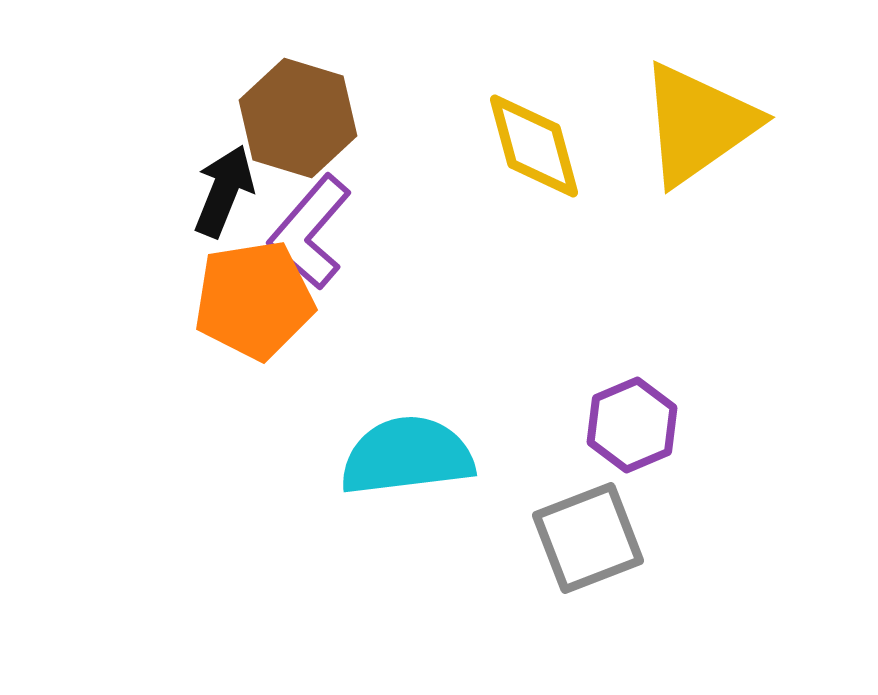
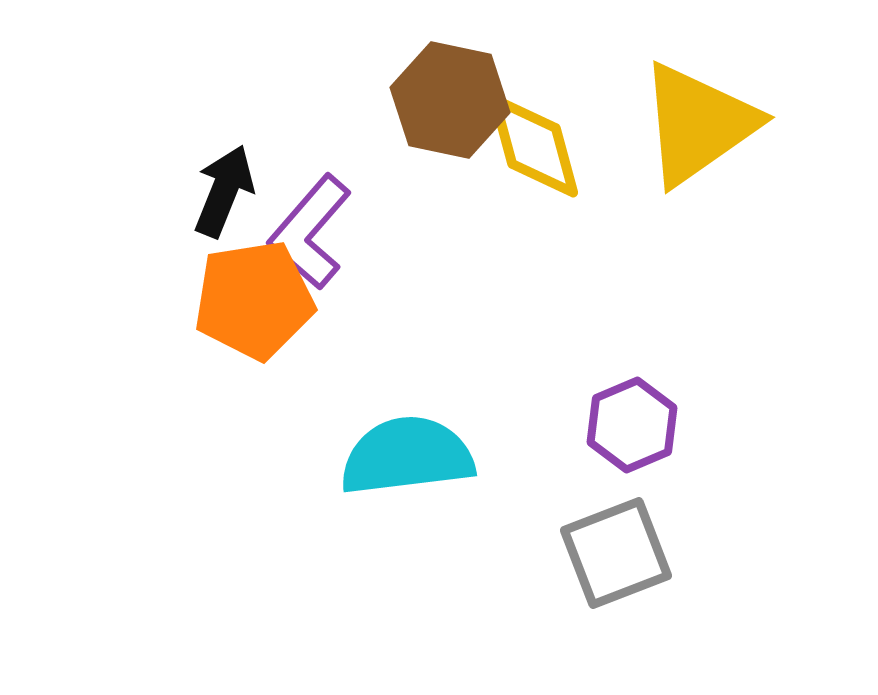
brown hexagon: moved 152 px right, 18 px up; rotated 5 degrees counterclockwise
gray square: moved 28 px right, 15 px down
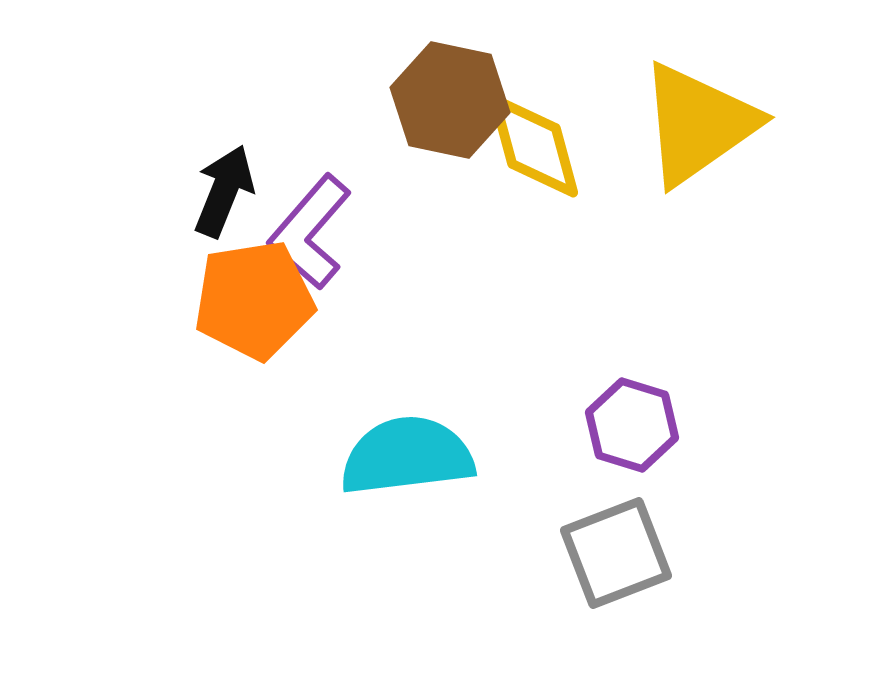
purple hexagon: rotated 20 degrees counterclockwise
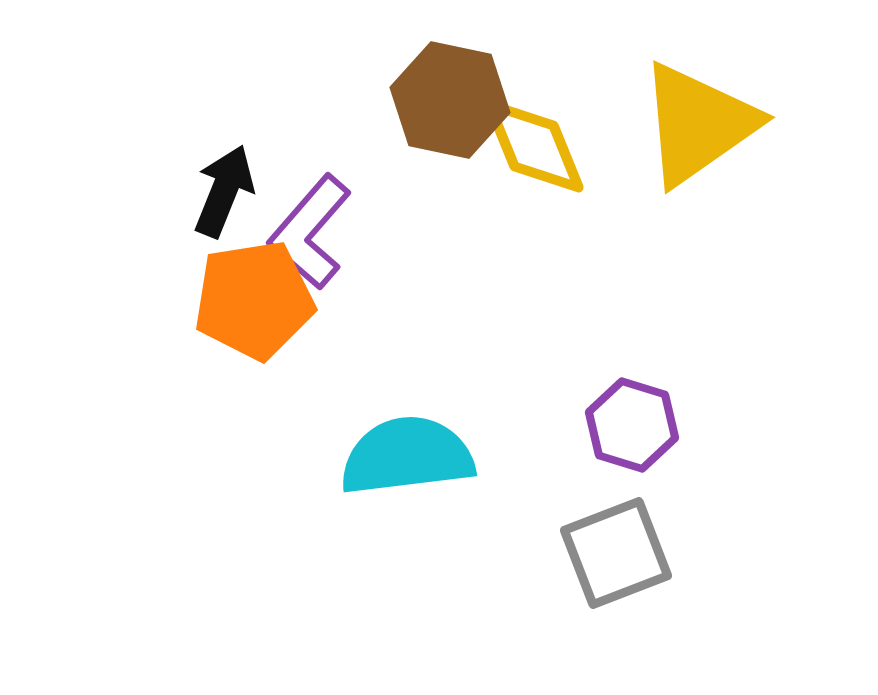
yellow diamond: rotated 7 degrees counterclockwise
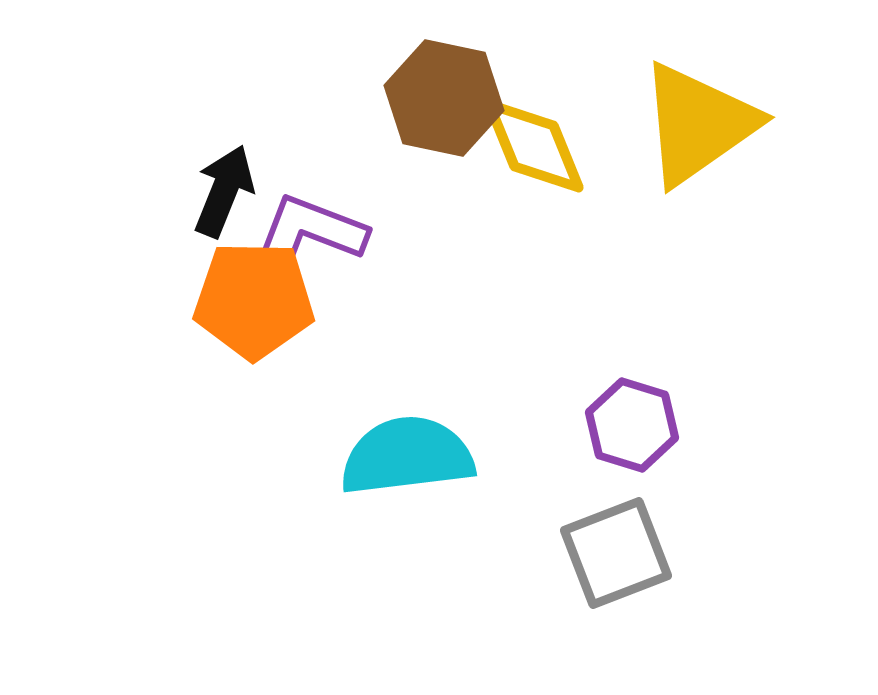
brown hexagon: moved 6 px left, 2 px up
purple L-shape: rotated 70 degrees clockwise
orange pentagon: rotated 10 degrees clockwise
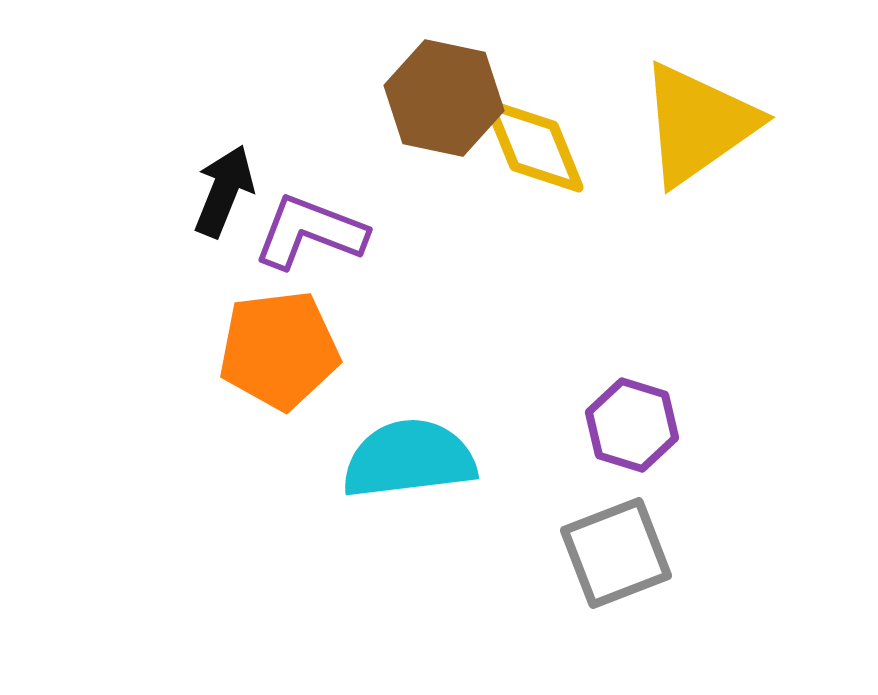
orange pentagon: moved 25 px right, 50 px down; rotated 8 degrees counterclockwise
cyan semicircle: moved 2 px right, 3 px down
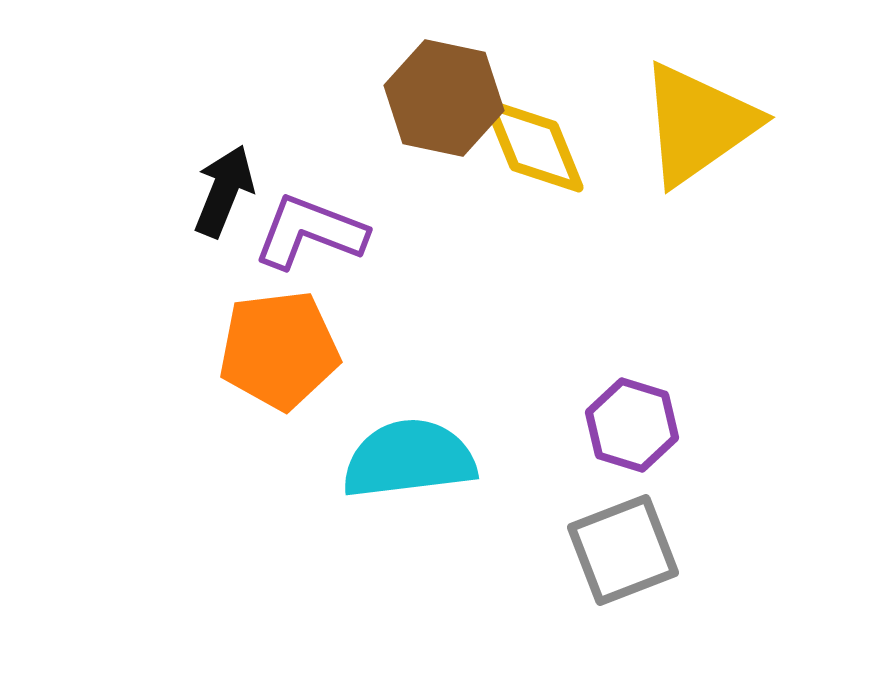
gray square: moved 7 px right, 3 px up
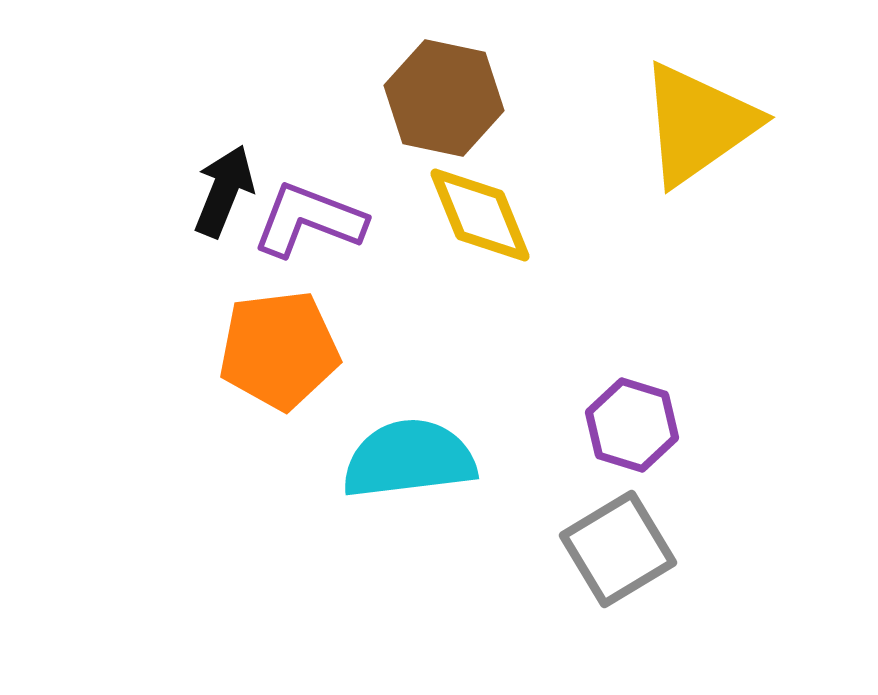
yellow diamond: moved 54 px left, 69 px down
purple L-shape: moved 1 px left, 12 px up
gray square: moved 5 px left, 1 px up; rotated 10 degrees counterclockwise
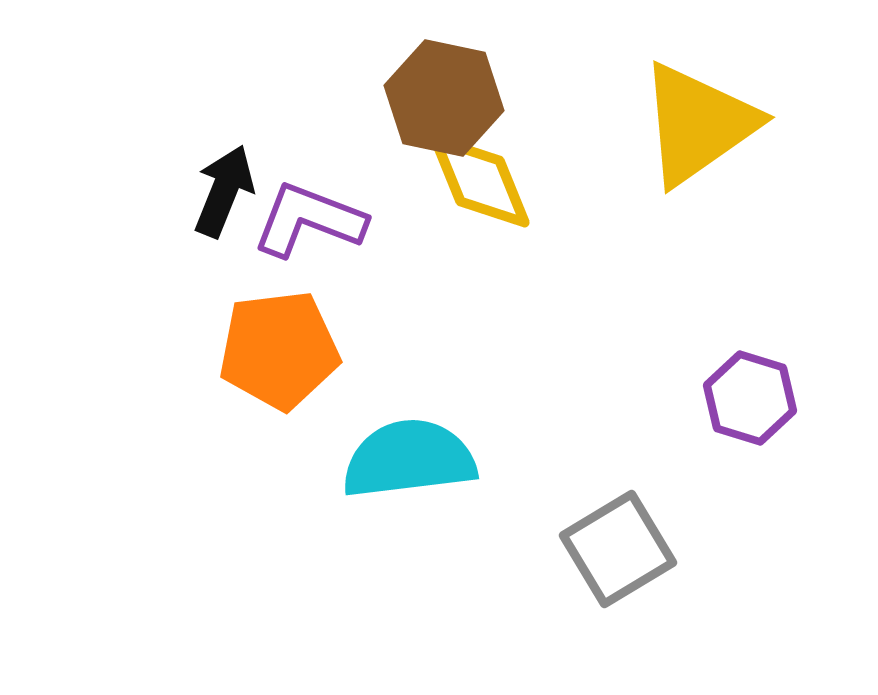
yellow diamond: moved 34 px up
purple hexagon: moved 118 px right, 27 px up
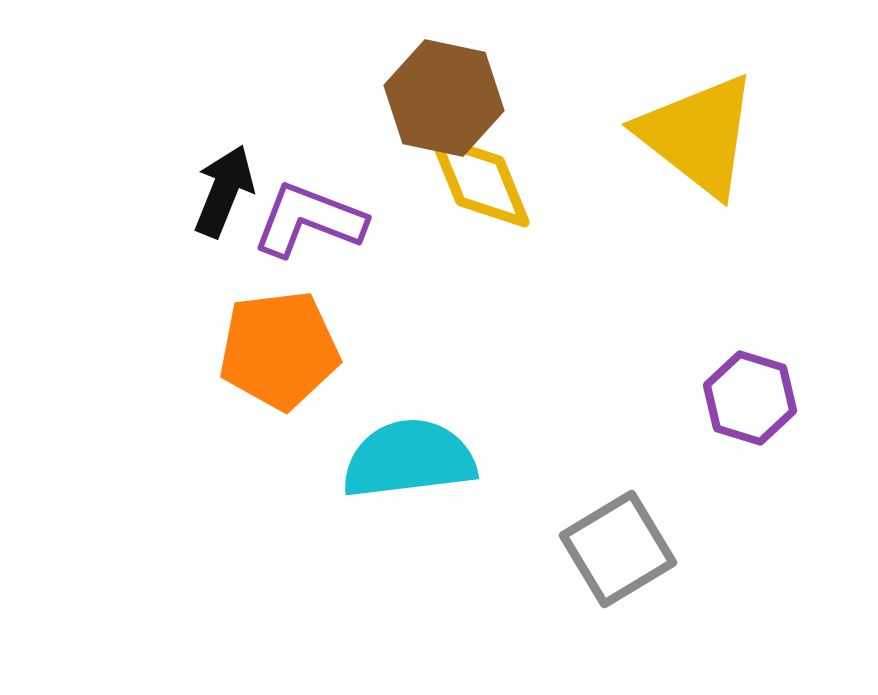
yellow triangle: moved 11 px down; rotated 47 degrees counterclockwise
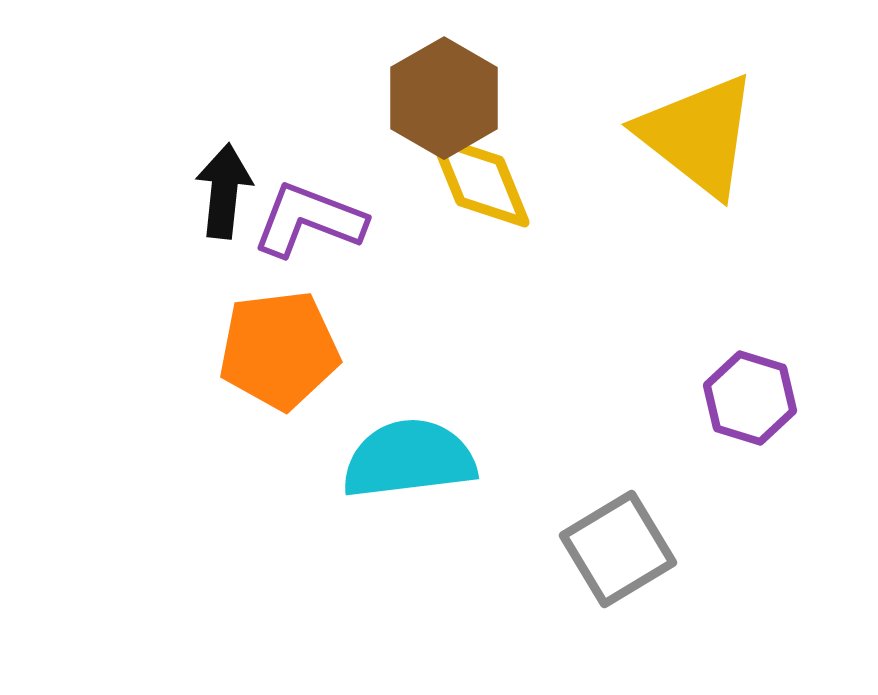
brown hexagon: rotated 18 degrees clockwise
black arrow: rotated 16 degrees counterclockwise
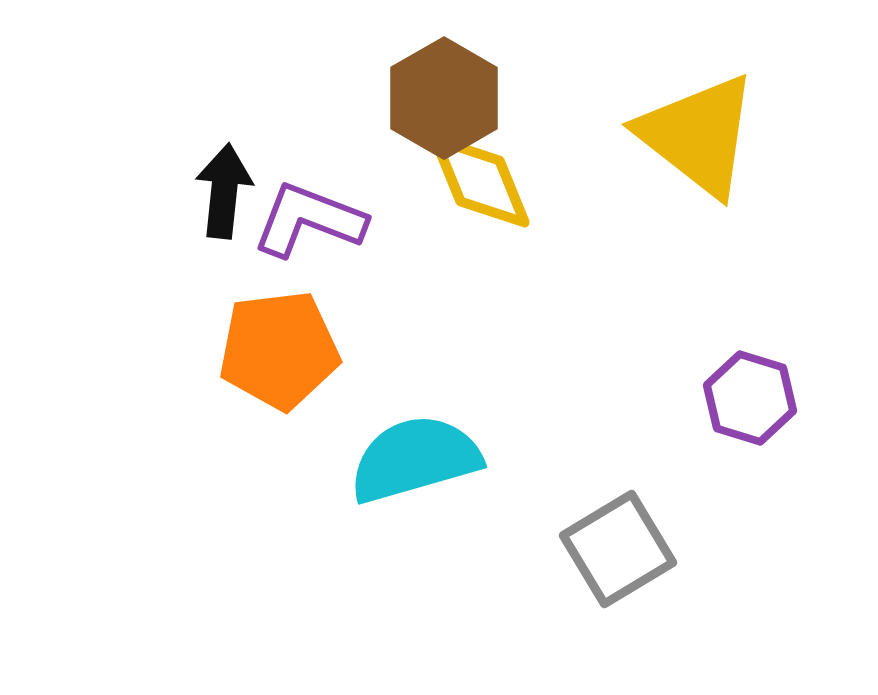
cyan semicircle: moved 6 px right; rotated 9 degrees counterclockwise
